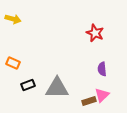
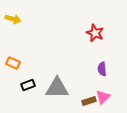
pink triangle: moved 1 px right, 2 px down
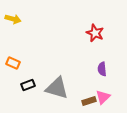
gray triangle: rotated 15 degrees clockwise
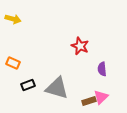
red star: moved 15 px left, 13 px down
pink triangle: moved 2 px left
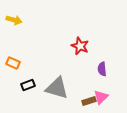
yellow arrow: moved 1 px right, 1 px down
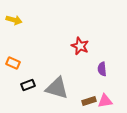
pink triangle: moved 4 px right, 4 px down; rotated 35 degrees clockwise
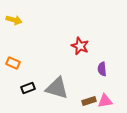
black rectangle: moved 3 px down
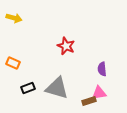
yellow arrow: moved 2 px up
red star: moved 14 px left
pink triangle: moved 6 px left, 8 px up
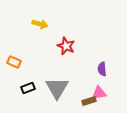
yellow arrow: moved 26 px right, 6 px down
orange rectangle: moved 1 px right, 1 px up
gray triangle: rotated 45 degrees clockwise
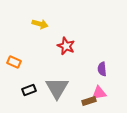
black rectangle: moved 1 px right, 2 px down
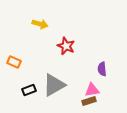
gray triangle: moved 3 px left, 3 px up; rotated 30 degrees clockwise
pink triangle: moved 7 px left, 3 px up
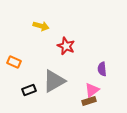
yellow arrow: moved 1 px right, 2 px down
gray triangle: moved 4 px up
pink triangle: rotated 28 degrees counterclockwise
